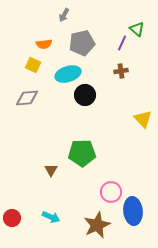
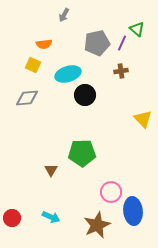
gray pentagon: moved 15 px right
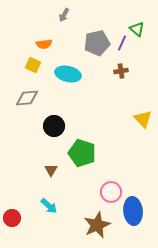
cyan ellipse: rotated 30 degrees clockwise
black circle: moved 31 px left, 31 px down
green pentagon: rotated 20 degrees clockwise
cyan arrow: moved 2 px left, 11 px up; rotated 18 degrees clockwise
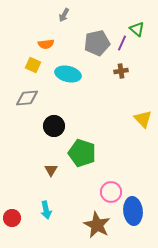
orange semicircle: moved 2 px right
cyan arrow: moved 3 px left, 4 px down; rotated 36 degrees clockwise
brown star: rotated 20 degrees counterclockwise
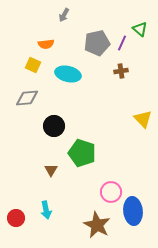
green triangle: moved 3 px right
red circle: moved 4 px right
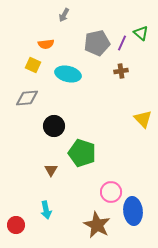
green triangle: moved 1 px right, 4 px down
red circle: moved 7 px down
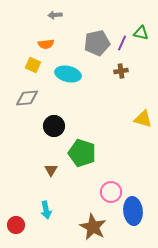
gray arrow: moved 9 px left; rotated 56 degrees clockwise
green triangle: rotated 28 degrees counterclockwise
yellow triangle: rotated 30 degrees counterclockwise
brown star: moved 4 px left, 2 px down
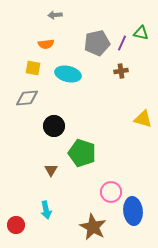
yellow square: moved 3 px down; rotated 14 degrees counterclockwise
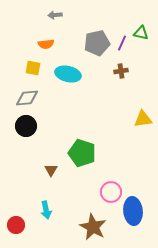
yellow triangle: rotated 24 degrees counterclockwise
black circle: moved 28 px left
